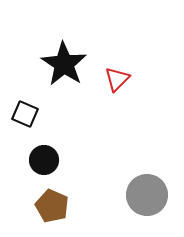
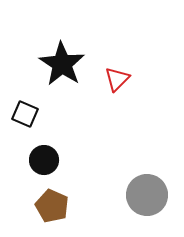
black star: moved 2 px left
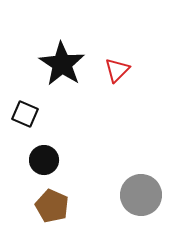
red triangle: moved 9 px up
gray circle: moved 6 px left
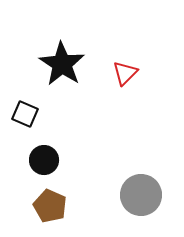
red triangle: moved 8 px right, 3 px down
brown pentagon: moved 2 px left
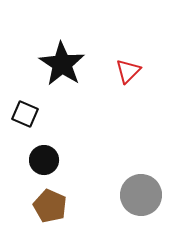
red triangle: moved 3 px right, 2 px up
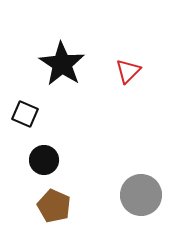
brown pentagon: moved 4 px right
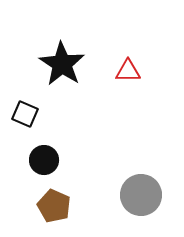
red triangle: rotated 44 degrees clockwise
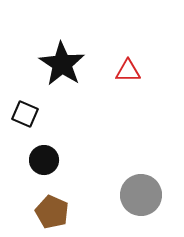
brown pentagon: moved 2 px left, 6 px down
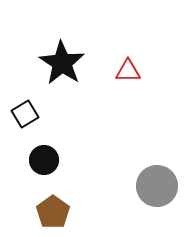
black star: moved 1 px up
black square: rotated 36 degrees clockwise
gray circle: moved 16 px right, 9 px up
brown pentagon: moved 1 px right; rotated 12 degrees clockwise
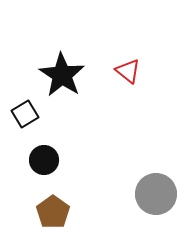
black star: moved 12 px down
red triangle: rotated 40 degrees clockwise
gray circle: moved 1 px left, 8 px down
